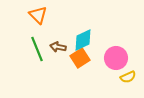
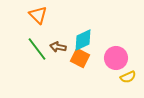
green line: rotated 15 degrees counterclockwise
orange square: rotated 30 degrees counterclockwise
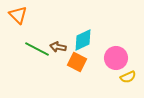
orange triangle: moved 20 px left
green line: rotated 25 degrees counterclockwise
orange square: moved 3 px left, 4 px down
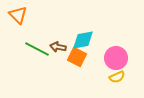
cyan diamond: rotated 15 degrees clockwise
orange square: moved 5 px up
yellow semicircle: moved 11 px left
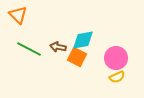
green line: moved 8 px left
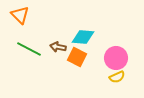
orange triangle: moved 2 px right
cyan diamond: moved 3 px up; rotated 15 degrees clockwise
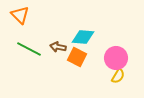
yellow semicircle: moved 1 px right, 1 px up; rotated 35 degrees counterclockwise
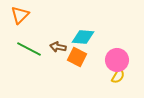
orange triangle: rotated 30 degrees clockwise
pink circle: moved 1 px right, 2 px down
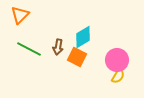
cyan diamond: rotated 35 degrees counterclockwise
brown arrow: rotated 91 degrees counterclockwise
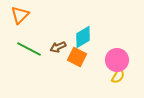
brown arrow: rotated 56 degrees clockwise
